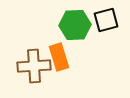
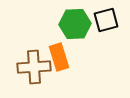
green hexagon: moved 1 px up
brown cross: moved 1 px down
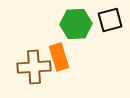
black square: moved 4 px right
green hexagon: moved 1 px right
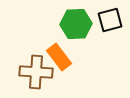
orange rectangle: rotated 20 degrees counterclockwise
brown cross: moved 2 px right, 5 px down; rotated 8 degrees clockwise
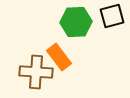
black square: moved 2 px right, 4 px up
green hexagon: moved 2 px up
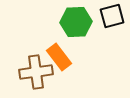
brown cross: rotated 12 degrees counterclockwise
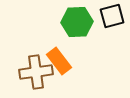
green hexagon: moved 1 px right
orange rectangle: moved 4 px down
